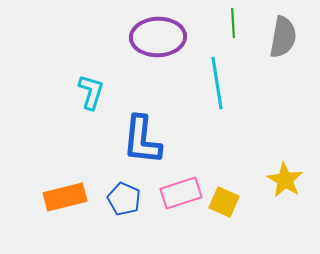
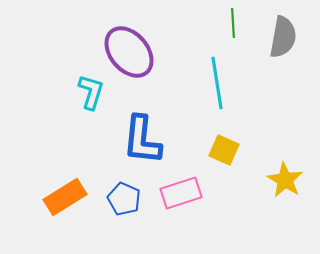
purple ellipse: moved 29 px left, 15 px down; rotated 52 degrees clockwise
orange rectangle: rotated 18 degrees counterclockwise
yellow square: moved 52 px up
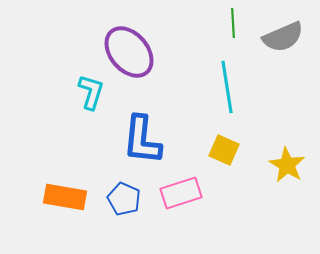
gray semicircle: rotated 57 degrees clockwise
cyan line: moved 10 px right, 4 px down
yellow star: moved 2 px right, 15 px up
orange rectangle: rotated 42 degrees clockwise
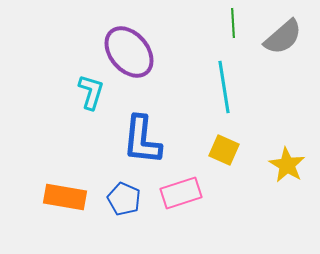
gray semicircle: rotated 18 degrees counterclockwise
cyan line: moved 3 px left
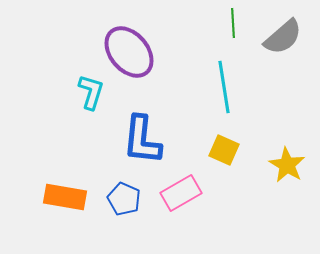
pink rectangle: rotated 12 degrees counterclockwise
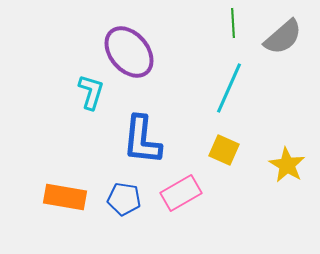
cyan line: moved 5 px right, 1 px down; rotated 33 degrees clockwise
blue pentagon: rotated 16 degrees counterclockwise
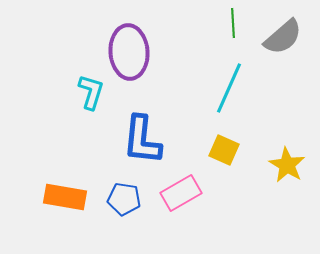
purple ellipse: rotated 36 degrees clockwise
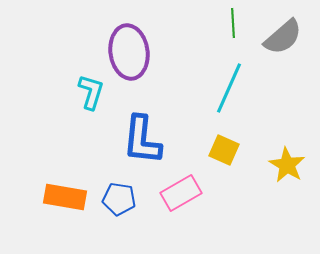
purple ellipse: rotated 4 degrees counterclockwise
blue pentagon: moved 5 px left
